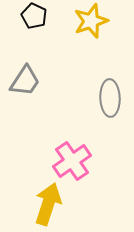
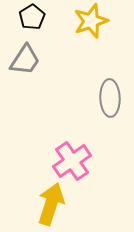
black pentagon: moved 2 px left, 1 px down; rotated 15 degrees clockwise
gray trapezoid: moved 21 px up
yellow arrow: moved 3 px right
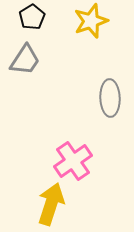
pink cross: moved 1 px right
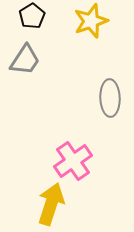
black pentagon: moved 1 px up
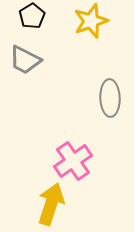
gray trapezoid: rotated 84 degrees clockwise
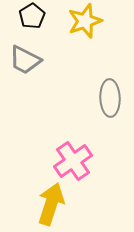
yellow star: moved 6 px left
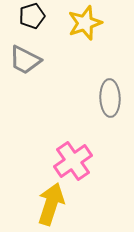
black pentagon: rotated 15 degrees clockwise
yellow star: moved 2 px down
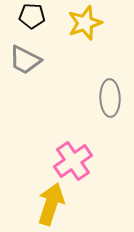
black pentagon: rotated 20 degrees clockwise
